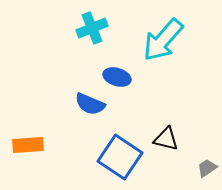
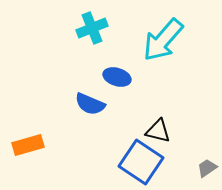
black triangle: moved 8 px left, 8 px up
orange rectangle: rotated 12 degrees counterclockwise
blue square: moved 21 px right, 5 px down
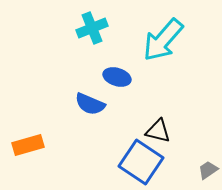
gray trapezoid: moved 1 px right, 2 px down
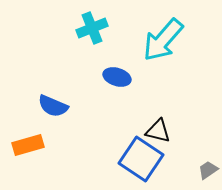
blue semicircle: moved 37 px left, 2 px down
blue square: moved 3 px up
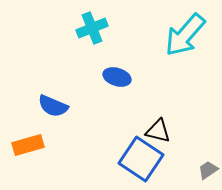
cyan arrow: moved 22 px right, 5 px up
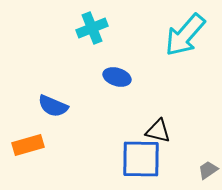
blue square: rotated 33 degrees counterclockwise
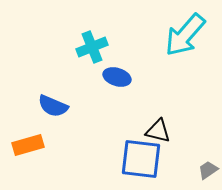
cyan cross: moved 19 px down
blue square: rotated 6 degrees clockwise
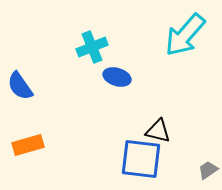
blue semicircle: moved 33 px left, 20 px up; rotated 32 degrees clockwise
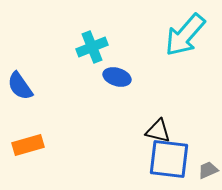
blue square: moved 28 px right
gray trapezoid: rotated 10 degrees clockwise
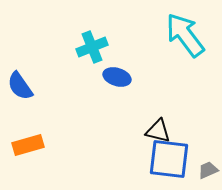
cyan arrow: rotated 102 degrees clockwise
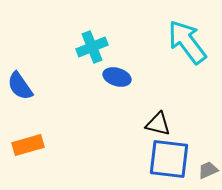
cyan arrow: moved 2 px right, 7 px down
black triangle: moved 7 px up
